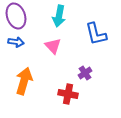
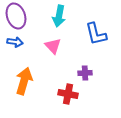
blue arrow: moved 1 px left
purple cross: rotated 32 degrees clockwise
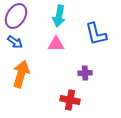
purple ellipse: rotated 50 degrees clockwise
blue arrow: rotated 28 degrees clockwise
pink triangle: moved 3 px right, 2 px up; rotated 48 degrees counterclockwise
orange arrow: moved 3 px left, 7 px up
red cross: moved 2 px right, 6 px down
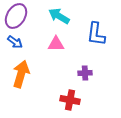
cyan arrow: rotated 110 degrees clockwise
blue L-shape: rotated 20 degrees clockwise
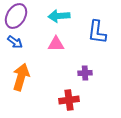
cyan arrow: rotated 35 degrees counterclockwise
blue L-shape: moved 1 px right, 2 px up
orange arrow: moved 3 px down
red cross: moved 1 px left; rotated 18 degrees counterclockwise
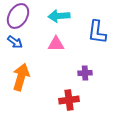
purple ellipse: moved 2 px right
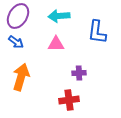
blue arrow: moved 1 px right
purple cross: moved 6 px left
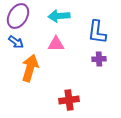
purple cross: moved 20 px right, 14 px up
orange arrow: moved 9 px right, 9 px up
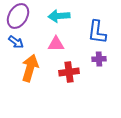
red cross: moved 28 px up
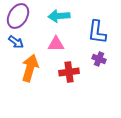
purple cross: rotated 24 degrees clockwise
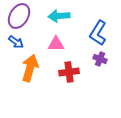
purple ellipse: moved 1 px right
blue L-shape: moved 1 px right, 1 px down; rotated 25 degrees clockwise
purple cross: moved 1 px right
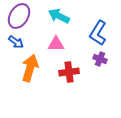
cyan arrow: rotated 30 degrees clockwise
